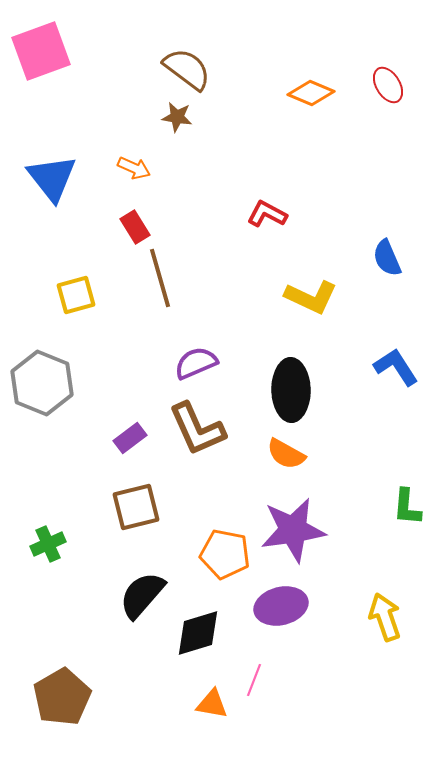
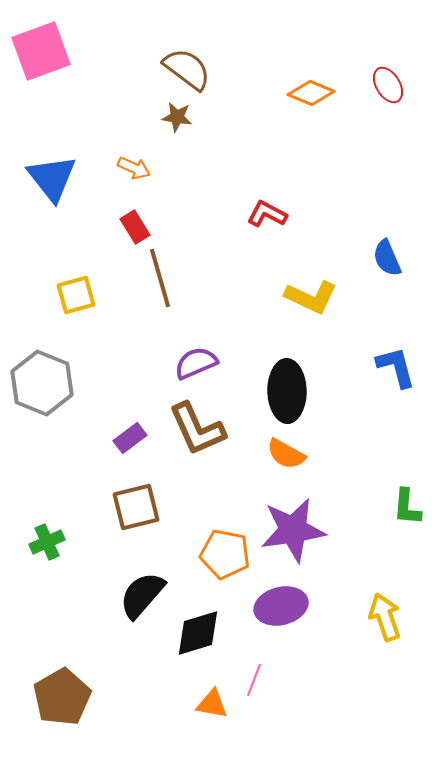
blue L-shape: rotated 18 degrees clockwise
black ellipse: moved 4 px left, 1 px down
green cross: moved 1 px left, 2 px up
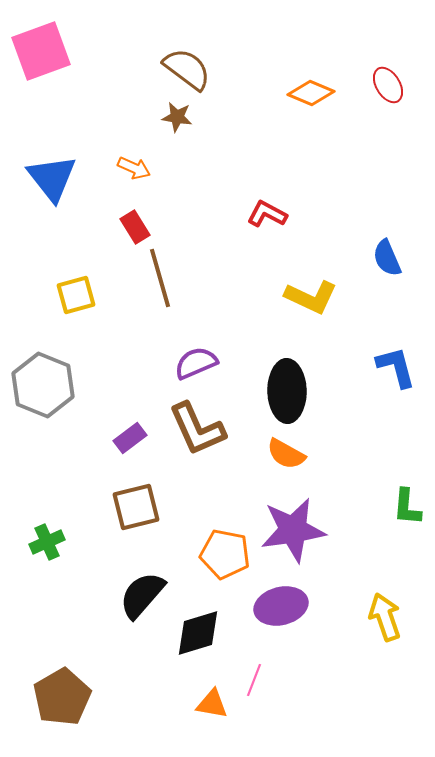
gray hexagon: moved 1 px right, 2 px down
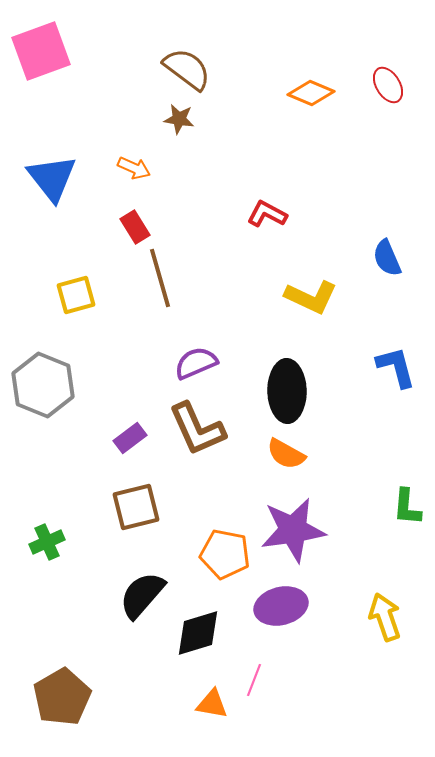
brown star: moved 2 px right, 2 px down
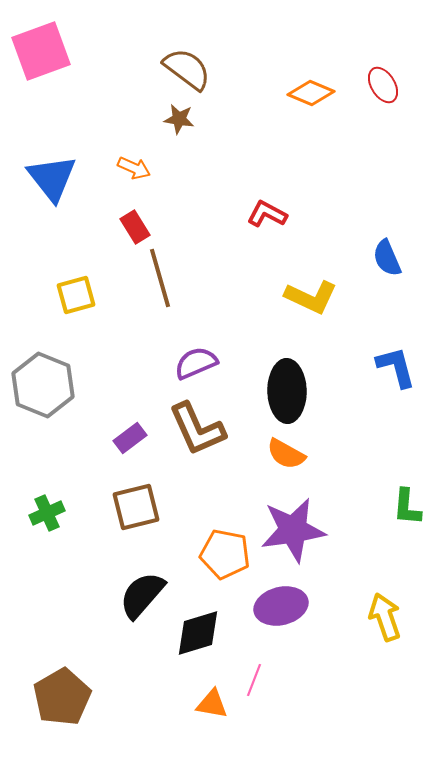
red ellipse: moved 5 px left
green cross: moved 29 px up
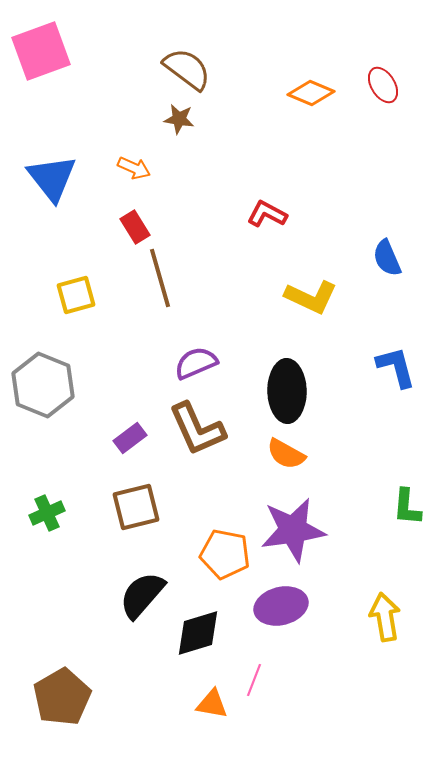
yellow arrow: rotated 9 degrees clockwise
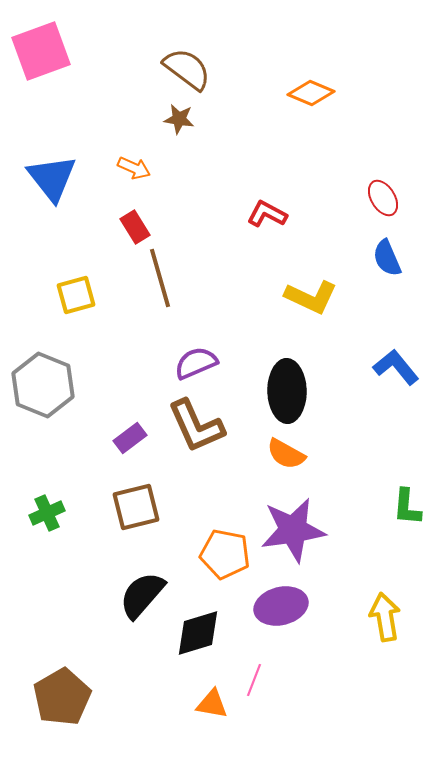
red ellipse: moved 113 px down
blue L-shape: rotated 24 degrees counterclockwise
brown L-shape: moved 1 px left, 3 px up
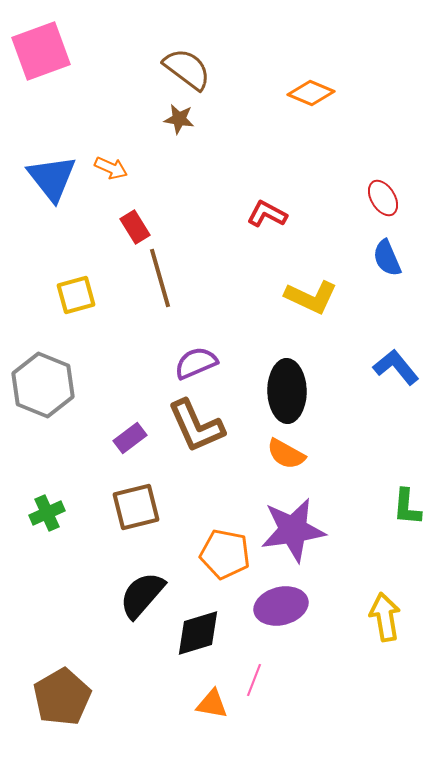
orange arrow: moved 23 px left
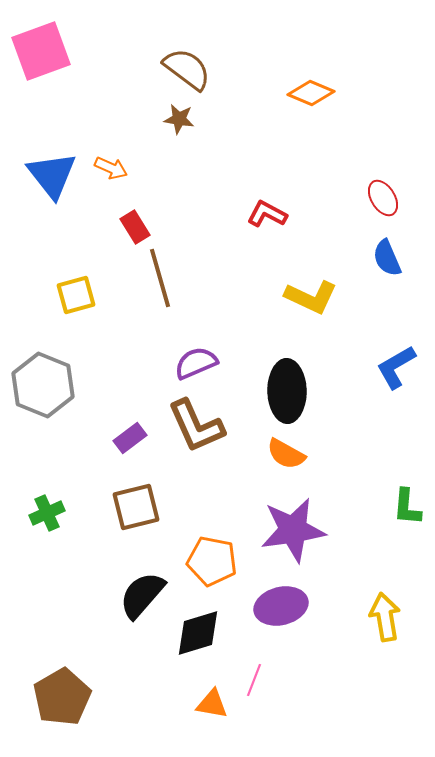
blue triangle: moved 3 px up
blue L-shape: rotated 81 degrees counterclockwise
orange pentagon: moved 13 px left, 7 px down
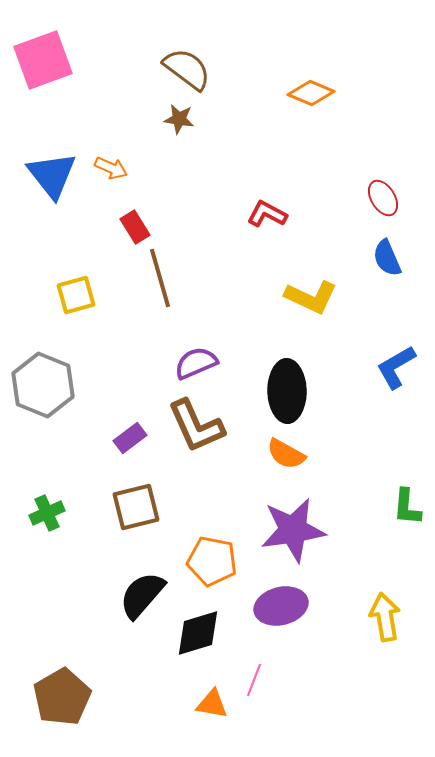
pink square: moved 2 px right, 9 px down
